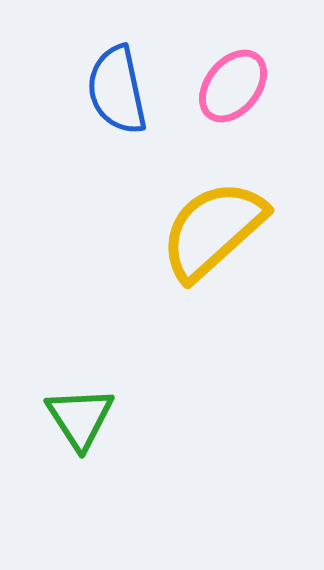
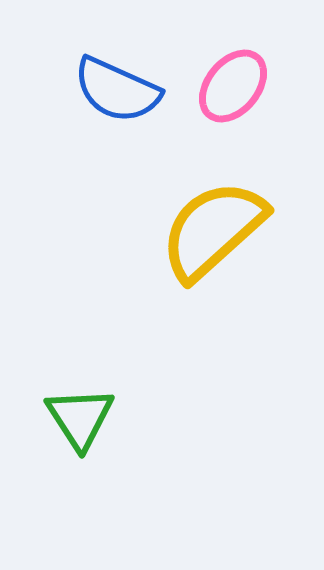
blue semicircle: rotated 54 degrees counterclockwise
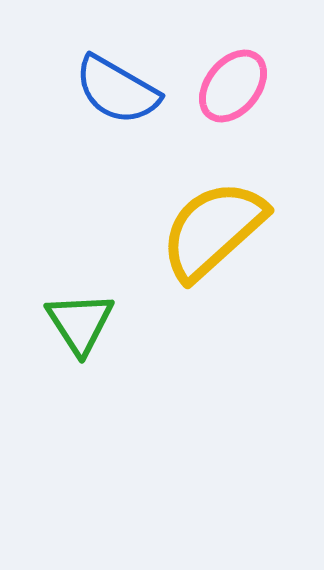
blue semicircle: rotated 6 degrees clockwise
green triangle: moved 95 px up
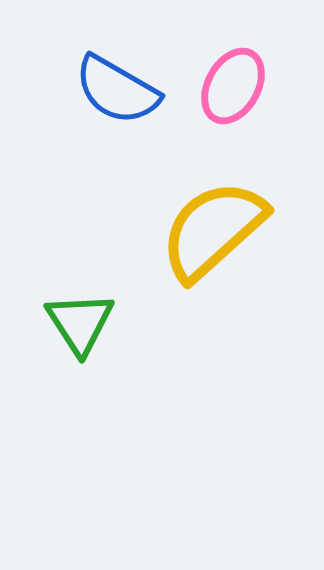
pink ellipse: rotated 10 degrees counterclockwise
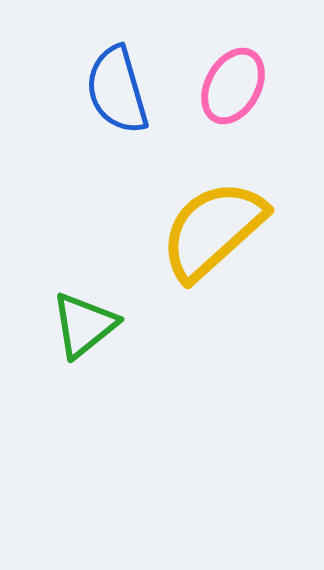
blue semicircle: rotated 44 degrees clockwise
green triangle: moved 4 px right, 2 px down; rotated 24 degrees clockwise
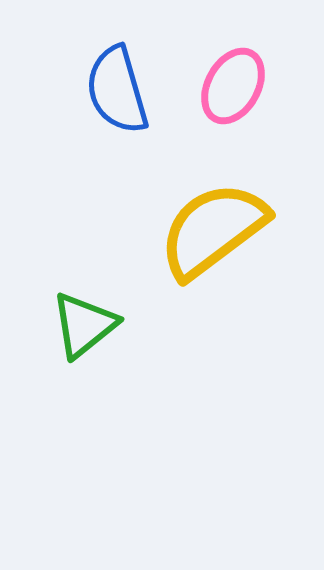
yellow semicircle: rotated 5 degrees clockwise
